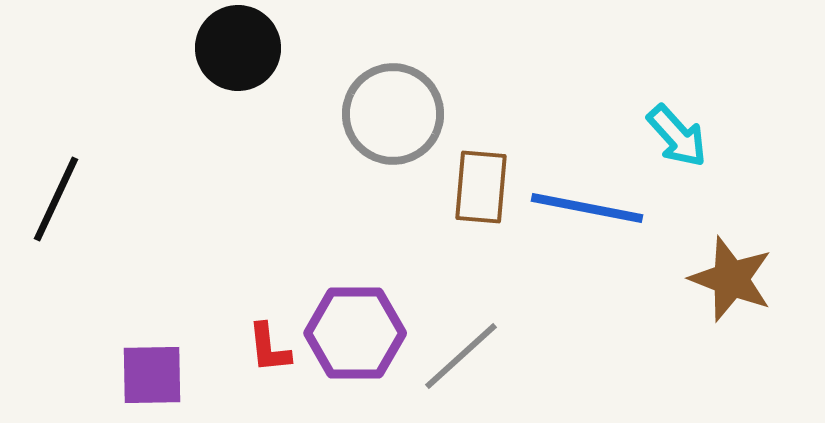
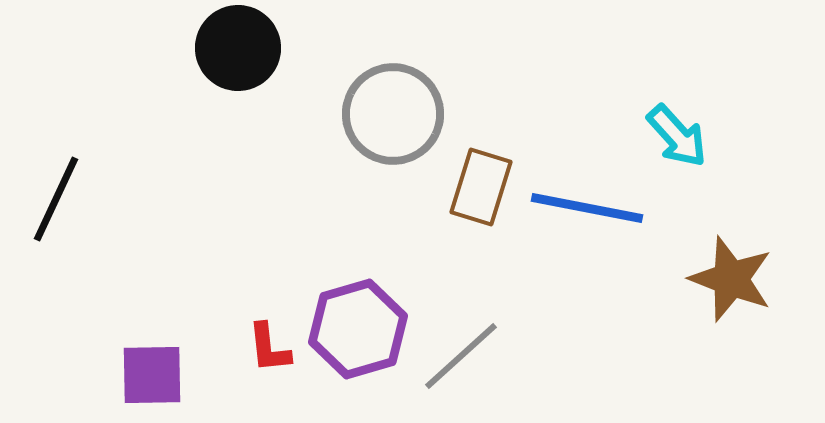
brown rectangle: rotated 12 degrees clockwise
purple hexagon: moved 3 px right, 4 px up; rotated 16 degrees counterclockwise
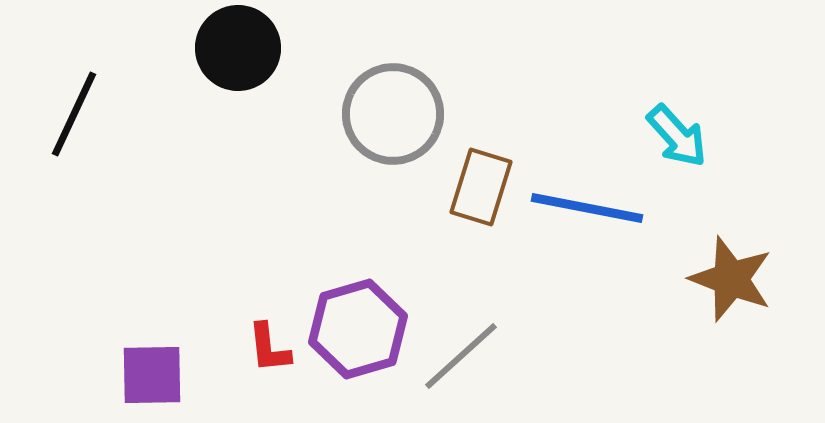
black line: moved 18 px right, 85 px up
